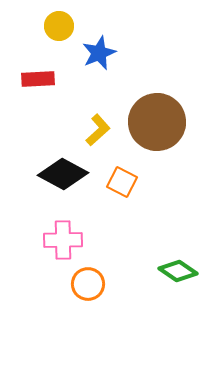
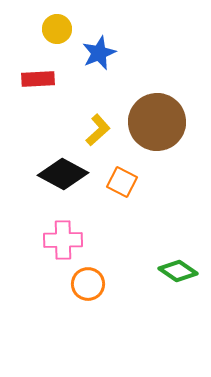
yellow circle: moved 2 px left, 3 px down
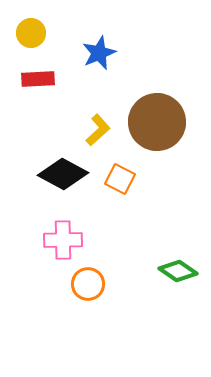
yellow circle: moved 26 px left, 4 px down
orange square: moved 2 px left, 3 px up
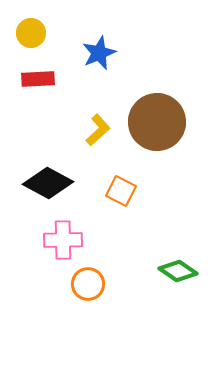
black diamond: moved 15 px left, 9 px down
orange square: moved 1 px right, 12 px down
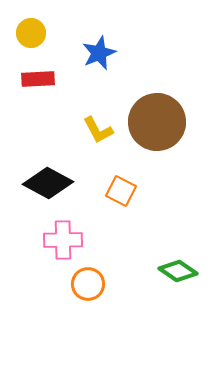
yellow L-shape: rotated 104 degrees clockwise
